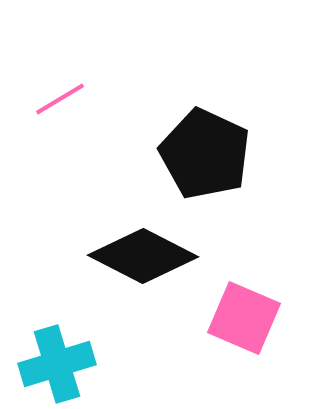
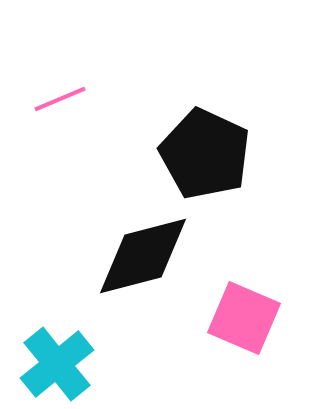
pink line: rotated 8 degrees clockwise
black diamond: rotated 42 degrees counterclockwise
cyan cross: rotated 22 degrees counterclockwise
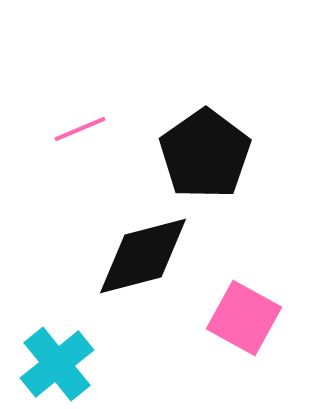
pink line: moved 20 px right, 30 px down
black pentagon: rotated 12 degrees clockwise
pink square: rotated 6 degrees clockwise
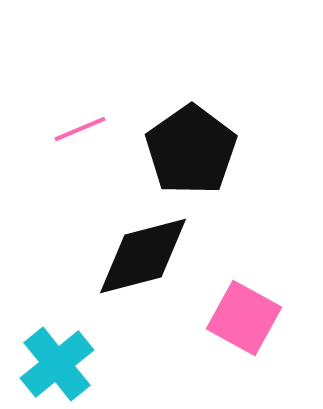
black pentagon: moved 14 px left, 4 px up
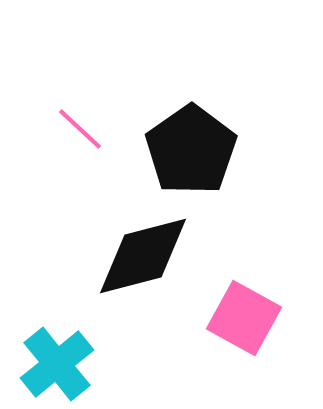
pink line: rotated 66 degrees clockwise
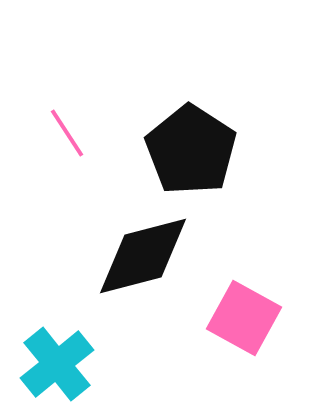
pink line: moved 13 px left, 4 px down; rotated 14 degrees clockwise
black pentagon: rotated 4 degrees counterclockwise
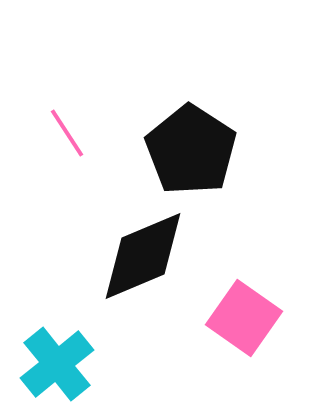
black diamond: rotated 8 degrees counterclockwise
pink square: rotated 6 degrees clockwise
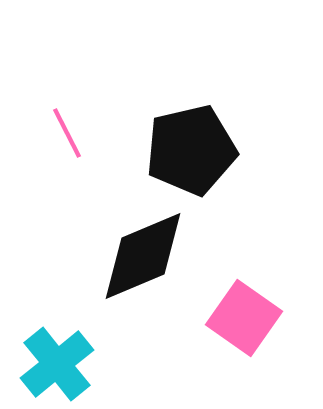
pink line: rotated 6 degrees clockwise
black pentagon: rotated 26 degrees clockwise
